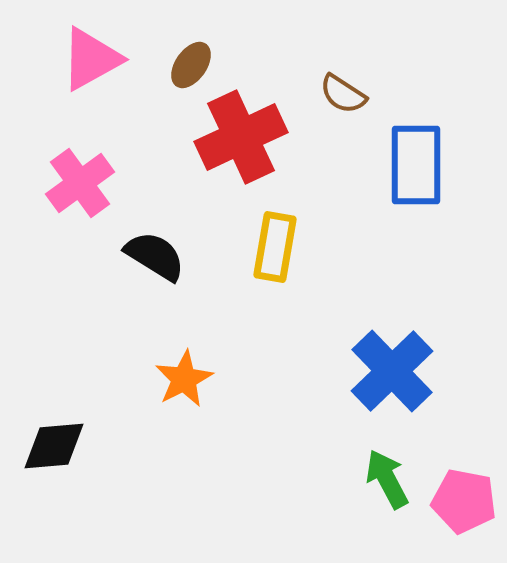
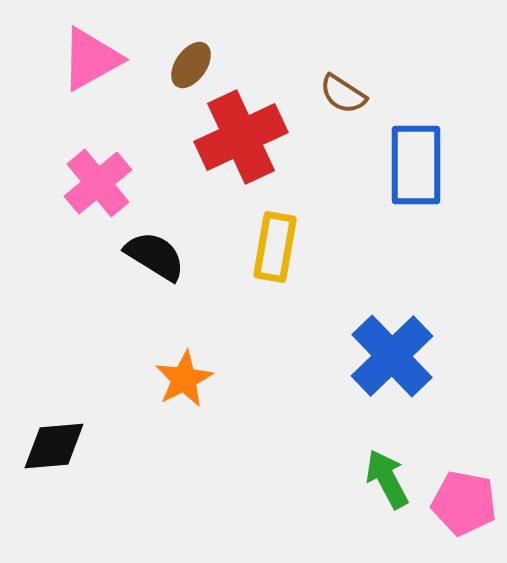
pink cross: moved 18 px right; rotated 4 degrees counterclockwise
blue cross: moved 15 px up
pink pentagon: moved 2 px down
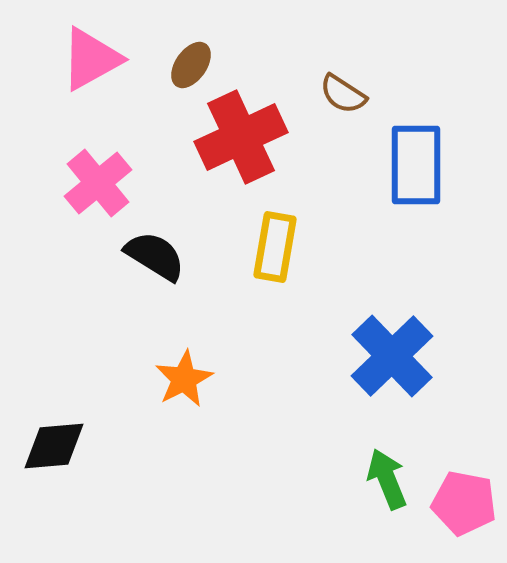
green arrow: rotated 6 degrees clockwise
